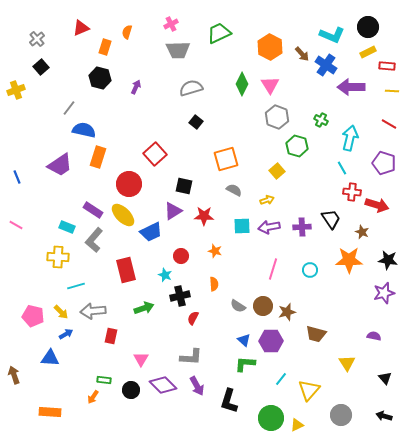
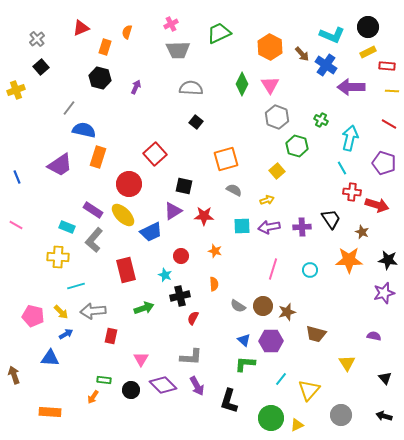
gray semicircle at (191, 88): rotated 20 degrees clockwise
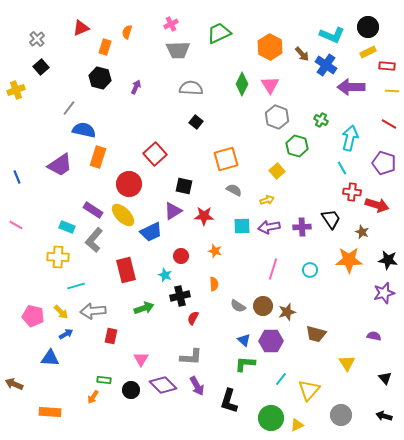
brown arrow at (14, 375): moved 9 px down; rotated 48 degrees counterclockwise
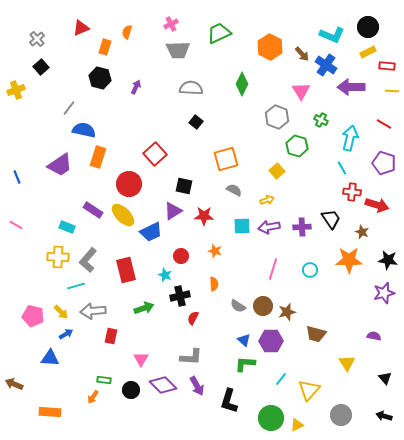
pink triangle at (270, 85): moved 31 px right, 6 px down
red line at (389, 124): moved 5 px left
gray L-shape at (94, 240): moved 6 px left, 20 px down
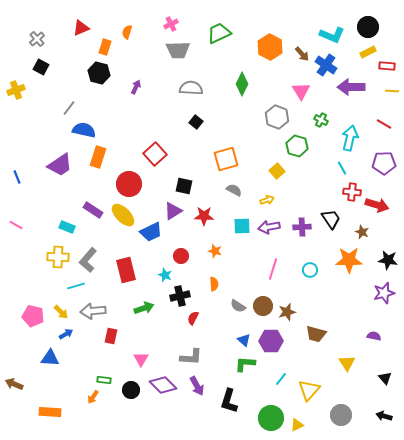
black square at (41, 67): rotated 21 degrees counterclockwise
black hexagon at (100, 78): moved 1 px left, 5 px up
purple pentagon at (384, 163): rotated 20 degrees counterclockwise
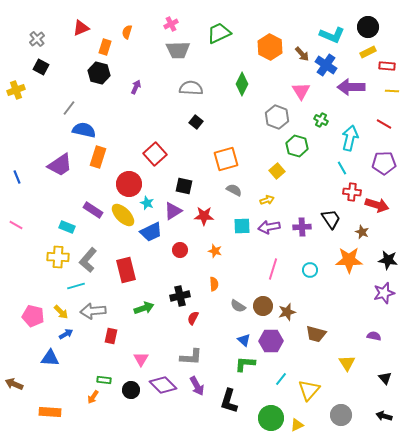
red circle at (181, 256): moved 1 px left, 6 px up
cyan star at (165, 275): moved 18 px left, 72 px up
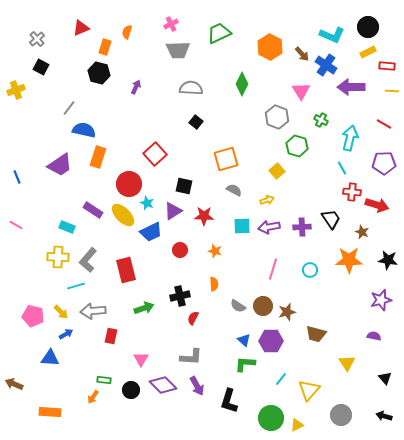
purple star at (384, 293): moved 3 px left, 7 px down
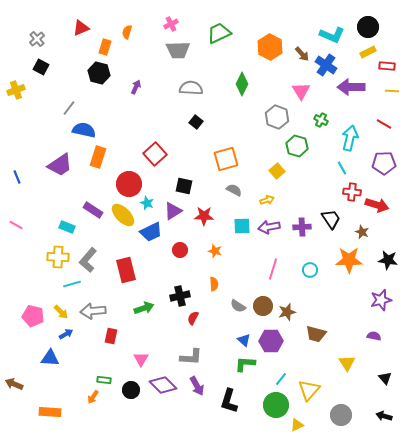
cyan line at (76, 286): moved 4 px left, 2 px up
green circle at (271, 418): moved 5 px right, 13 px up
